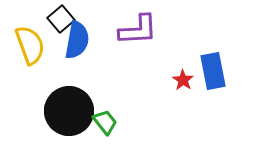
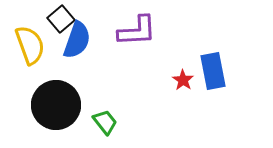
purple L-shape: moved 1 px left, 1 px down
blue semicircle: rotated 9 degrees clockwise
black circle: moved 13 px left, 6 px up
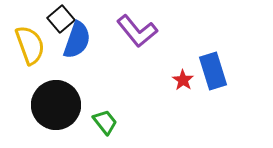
purple L-shape: rotated 54 degrees clockwise
blue rectangle: rotated 6 degrees counterclockwise
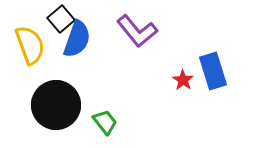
blue semicircle: moved 1 px up
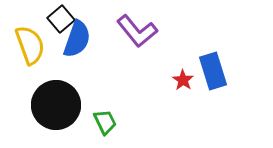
green trapezoid: rotated 12 degrees clockwise
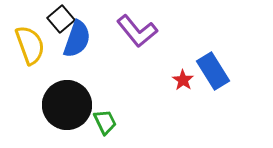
blue rectangle: rotated 15 degrees counterclockwise
black circle: moved 11 px right
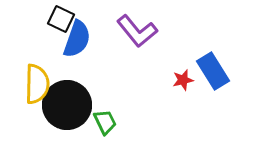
black square: rotated 24 degrees counterclockwise
yellow semicircle: moved 7 px right, 39 px down; rotated 21 degrees clockwise
red star: rotated 25 degrees clockwise
